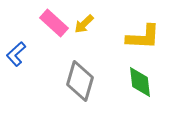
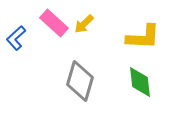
blue L-shape: moved 16 px up
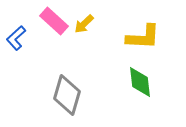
pink rectangle: moved 2 px up
gray diamond: moved 13 px left, 14 px down
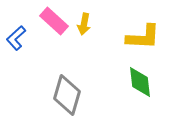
yellow arrow: rotated 35 degrees counterclockwise
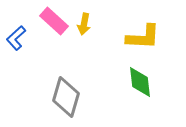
gray diamond: moved 1 px left, 2 px down
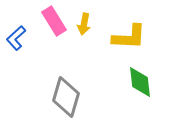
pink rectangle: rotated 16 degrees clockwise
yellow L-shape: moved 14 px left
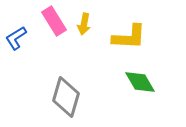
blue L-shape: rotated 10 degrees clockwise
green diamond: rotated 24 degrees counterclockwise
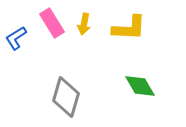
pink rectangle: moved 2 px left, 2 px down
yellow L-shape: moved 9 px up
green diamond: moved 4 px down
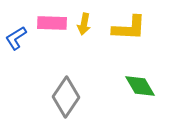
pink rectangle: rotated 56 degrees counterclockwise
gray diamond: rotated 18 degrees clockwise
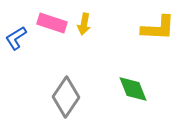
pink rectangle: rotated 16 degrees clockwise
yellow L-shape: moved 29 px right
green diamond: moved 7 px left, 3 px down; rotated 8 degrees clockwise
